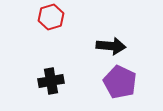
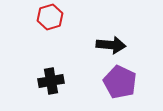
red hexagon: moved 1 px left
black arrow: moved 1 px up
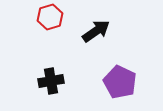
black arrow: moved 15 px left, 14 px up; rotated 40 degrees counterclockwise
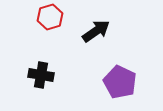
black cross: moved 10 px left, 6 px up; rotated 20 degrees clockwise
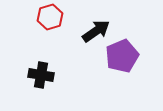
purple pentagon: moved 2 px right, 26 px up; rotated 24 degrees clockwise
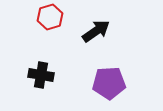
purple pentagon: moved 13 px left, 27 px down; rotated 20 degrees clockwise
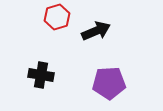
red hexagon: moved 7 px right
black arrow: rotated 12 degrees clockwise
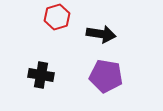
black arrow: moved 5 px right, 3 px down; rotated 32 degrees clockwise
purple pentagon: moved 3 px left, 7 px up; rotated 12 degrees clockwise
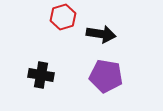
red hexagon: moved 6 px right
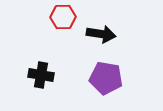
red hexagon: rotated 15 degrees clockwise
purple pentagon: moved 2 px down
